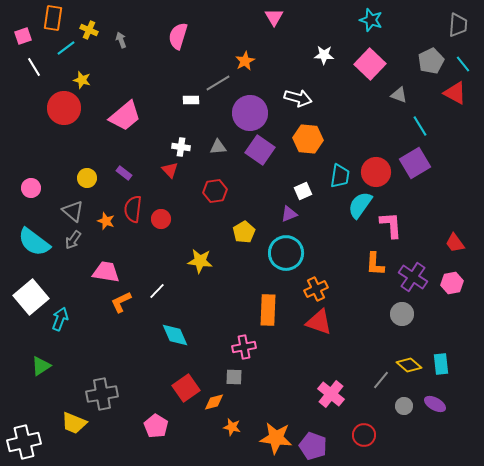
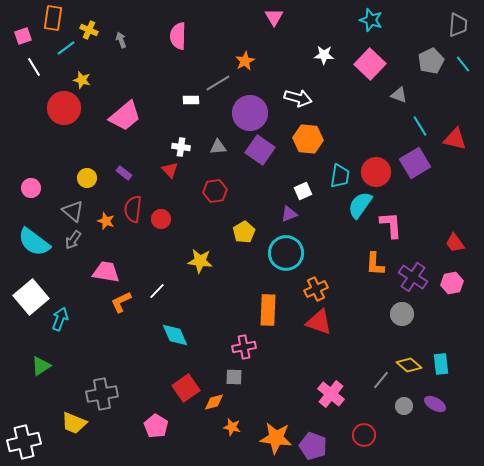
pink semicircle at (178, 36): rotated 16 degrees counterclockwise
red triangle at (455, 93): moved 46 px down; rotated 15 degrees counterclockwise
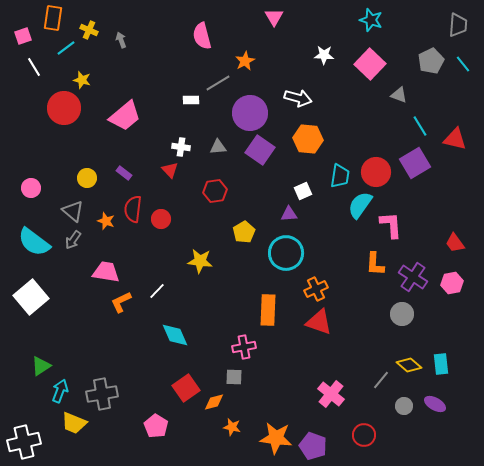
pink semicircle at (178, 36): moved 24 px right; rotated 16 degrees counterclockwise
purple triangle at (289, 214): rotated 18 degrees clockwise
cyan arrow at (60, 319): moved 72 px down
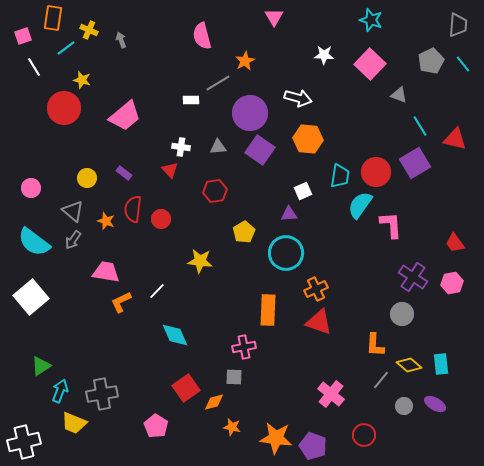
orange L-shape at (375, 264): moved 81 px down
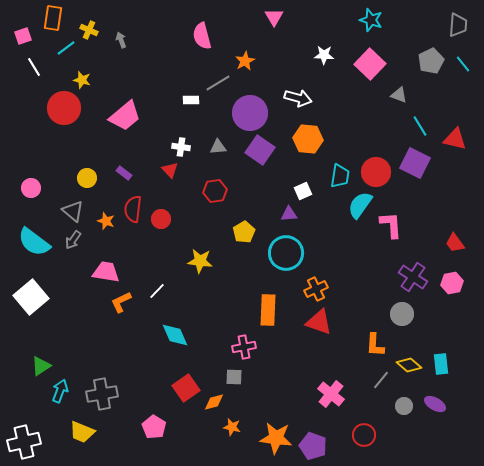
purple square at (415, 163): rotated 32 degrees counterclockwise
yellow trapezoid at (74, 423): moved 8 px right, 9 px down
pink pentagon at (156, 426): moved 2 px left, 1 px down
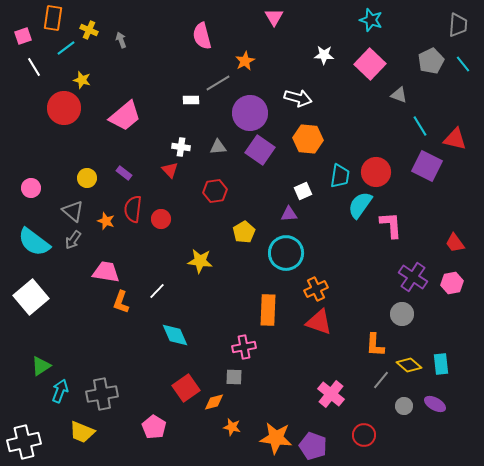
purple square at (415, 163): moved 12 px right, 3 px down
orange L-shape at (121, 302): rotated 45 degrees counterclockwise
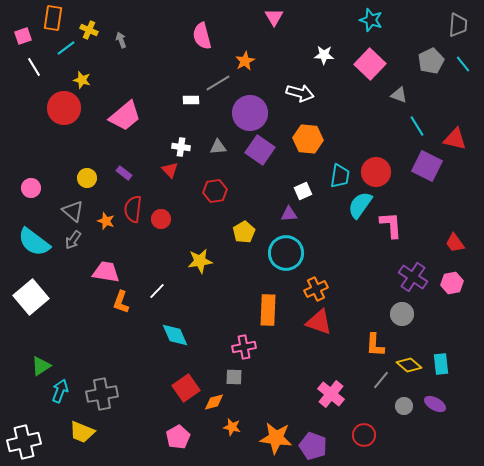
white arrow at (298, 98): moved 2 px right, 5 px up
cyan line at (420, 126): moved 3 px left
yellow star at (200, 261): rotated 15 degrees counterclockwise
pink pentagon at (154, 427): moved 24 px right, 10 px down; rotated 10 degrees clockwise
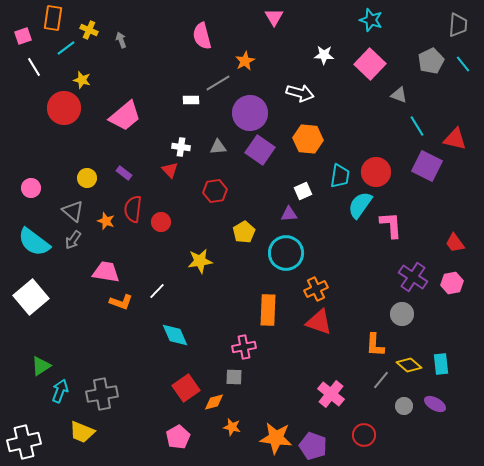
red circle at (161, 219): moved 3 px down
orange L-shape at (121, 302): rotated 90 degrees counterclockwise
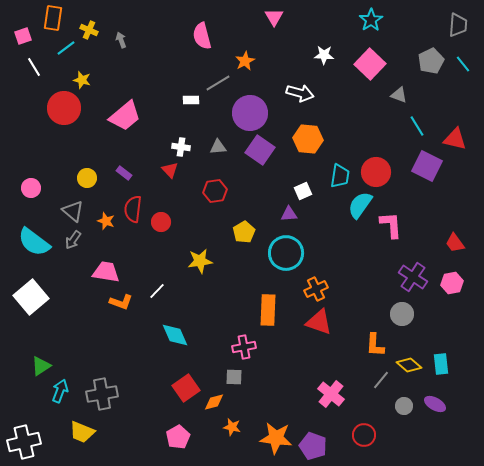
cyan star at (371, 20): rotated 20 degrees clockwise
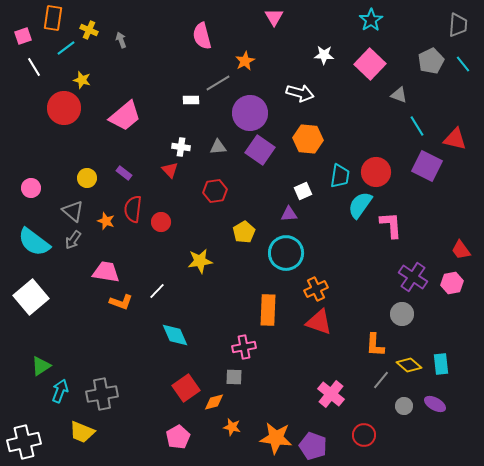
red trapezoid at (455, 243): moved 6 px right, 7 px down
